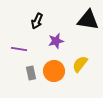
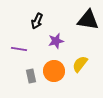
gray rectangle: moved 3 px down
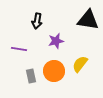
black arrow: rotated 14 degrees counterclockwise
